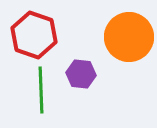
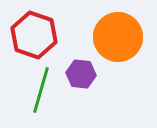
orange circle: moved 11 px left
green line: rotated 18 degrees clockwise
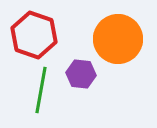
orange circle: moved 2 px down
green line: rotated 6 degrees counterclockwise
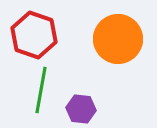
purple hexagon: moved 35 px down
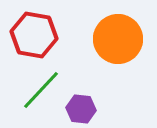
red hexagon: rotated 9 degrees counterclockwise
green line: rotated 33 degrees clockwise
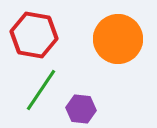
green line: rotated 9 degrees counterclockwise
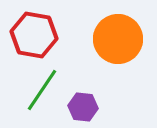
green line: moved 1 px right
purple hexagon: moved 2 px right, 2 px up
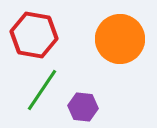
orange circle: moved 2 px right
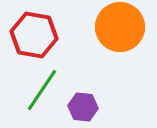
orange circle: moved 12 px up
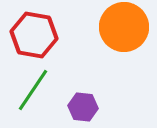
orange circle: moved 4 px right
green line: moved 9 px left
